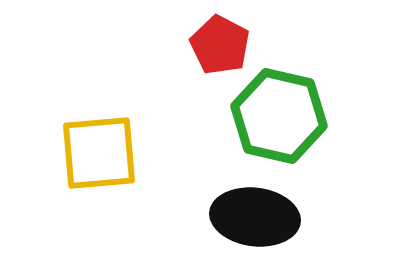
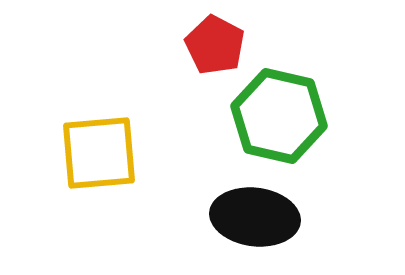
red pentagon: moved 5 px left
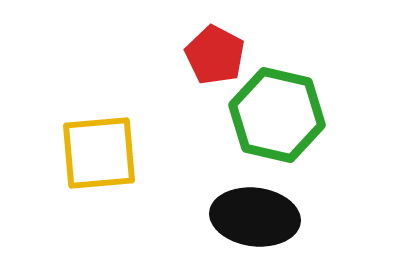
red pentagon: moved 10 px down
green hexagon: moved 2 px left, 1 px up
